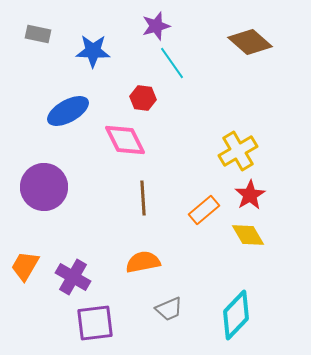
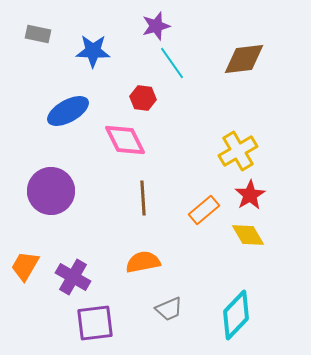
brown diamond: moved 6 px left, 17 px down; rotated 48 degrees counterclockwise
purple circle: moved 7 px right, 4 px down
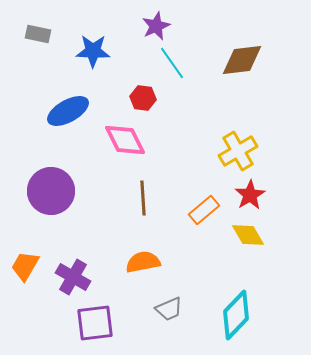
purple star: rotated 8 degrees counterclockwise
brown diamond: moved 2 px left, 1 px down
